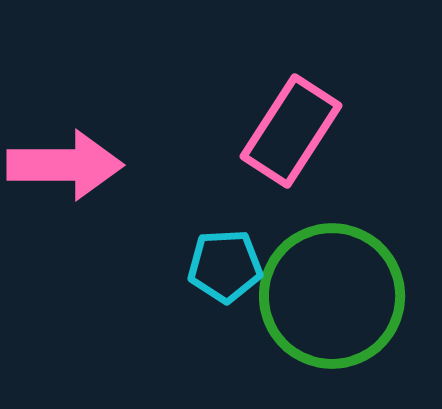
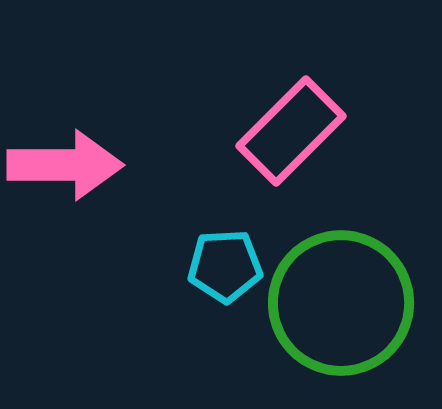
pink rectangle: rotated 12 degrees clockwise
green circle: moved 9 px right, 7 px down
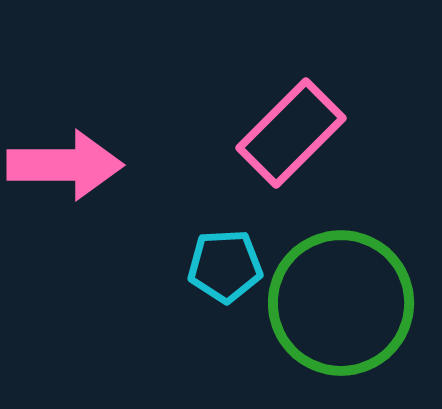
pink rectangle: moved 2 px down
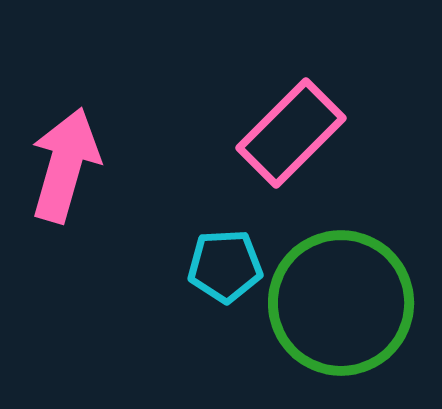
pink arrow: rotated 74 degrees counterclockwise
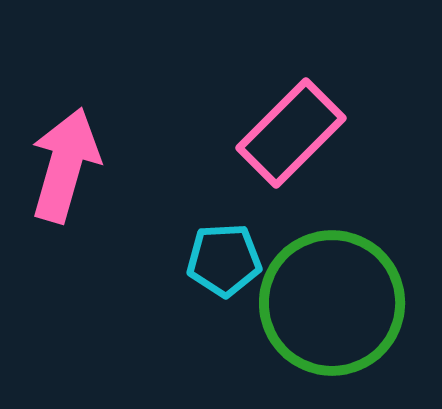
cyan pentagon: moved 1 px left, 6 px up
green circle: moved 9 px left
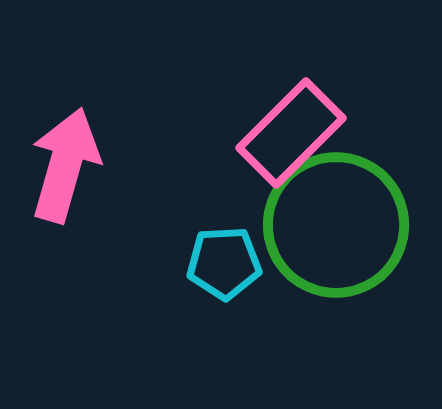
cyan pentagon: moved 3 px down
green circle: moved 4 px right, 78 px up
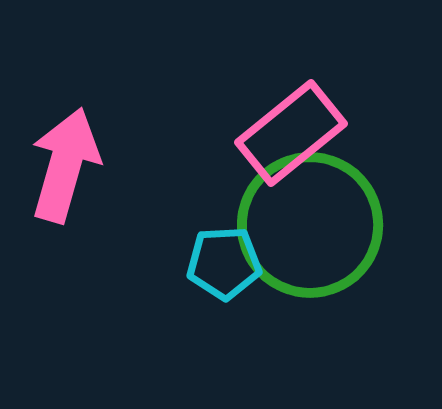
pink rectangle: rotated 6 degrees clockwise
green circle: moved 26 px left
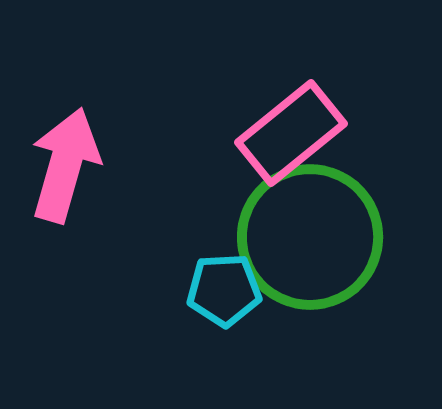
green circle: moved 12 px down
cyan pentagon: moved 27 px down
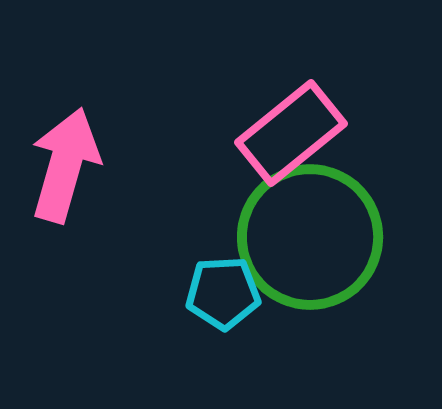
cyan pentagon: moved 1 px left, 3 px down
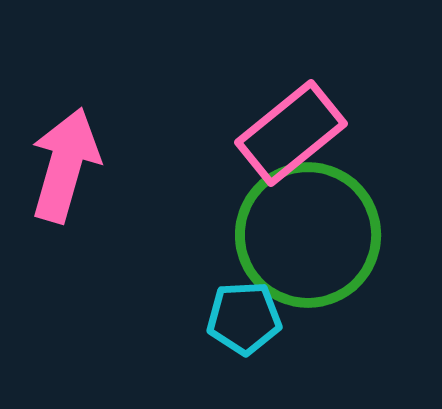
green circle: moved 2 px left, 2 px up
cyan pentagon: moved 21 px right, 25 px down
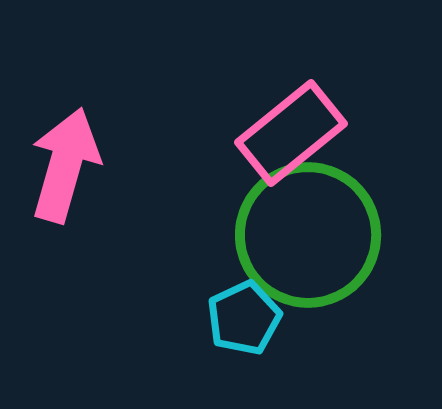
cyan pentagon: rotated 22 degrees counterclockwise
